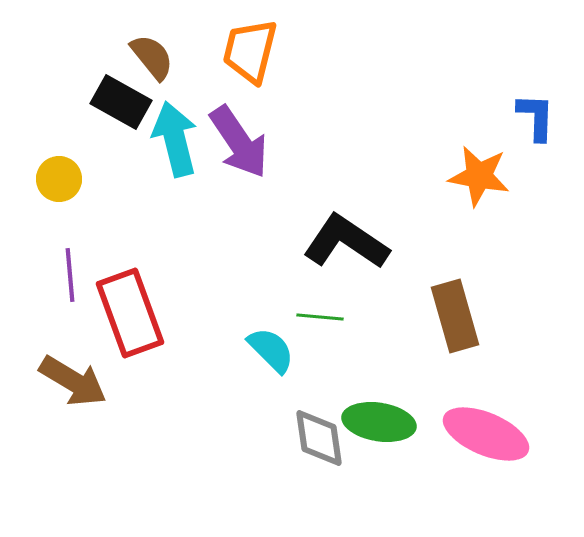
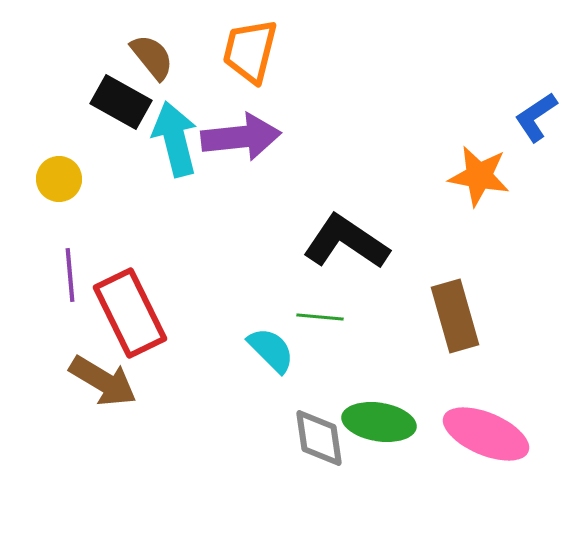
blue L-shape: rotated 126 degrees counterclockwise
purple arrow: moved 2 px right, 5 px up; rotated 62 degrees counterclockwise
red rectangle: rotated 6 degrees counterclockwise
brown arrow: moved 30 px right
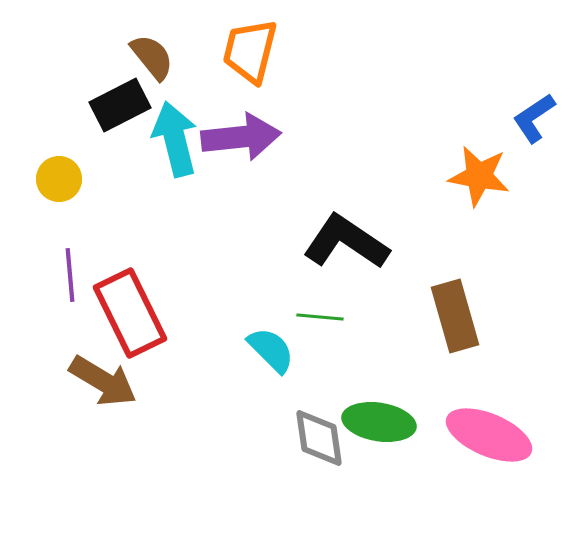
black rectangle: moved 1 px left, 3 px down; rotated 56 degrees counterclockwise
blue L-shape: moved 2 px left, 1 px down
pink ellipse: moved 3 px right, 1 px down
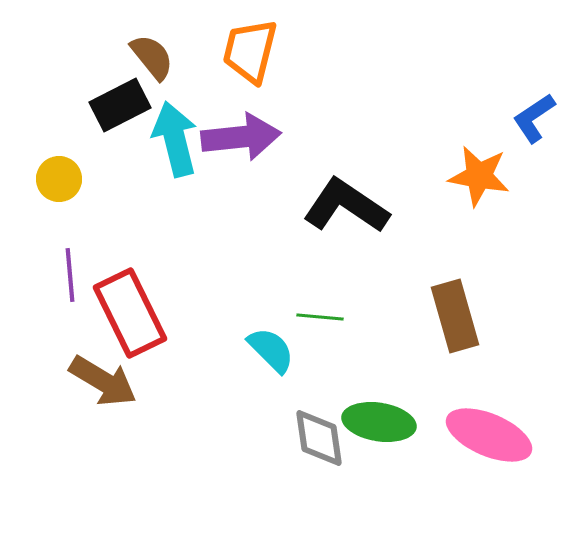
black L-shape: moved 36 px up
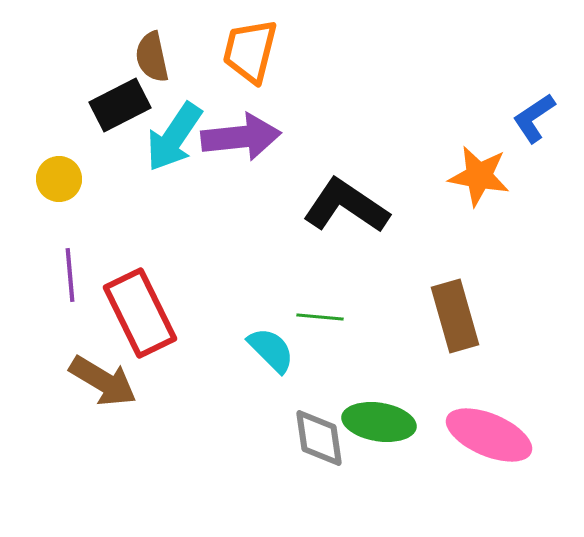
brown semicircle: rotated 153 degrees counterclockwise
cyan arrow: moved 1 px left, 2 px up; rotated 132 degrees counterclockwise
red rectangle: moved 10 px right
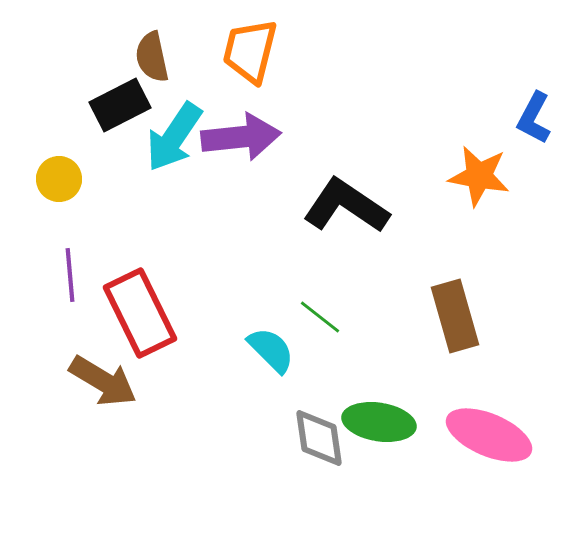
blue L-shape: rotated 28 degrees counterclockwise
green line: rotated 33 degrees clockwise
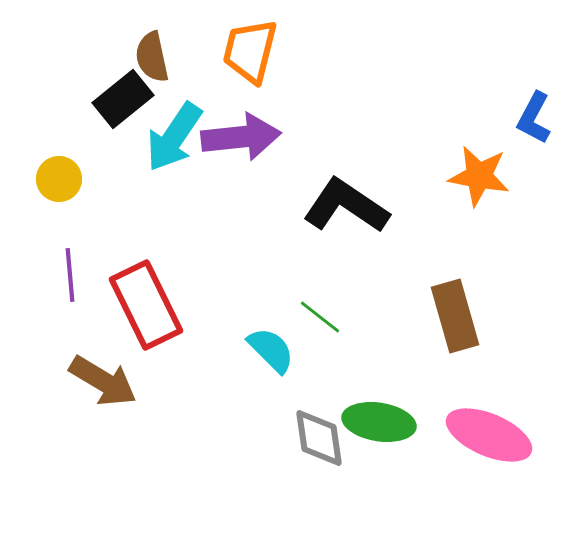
black rectangle: moved 3 px right, 6 px up; rotated 12 degrees counterclockwise
red rectangle: moved 6 px right, 8 px up
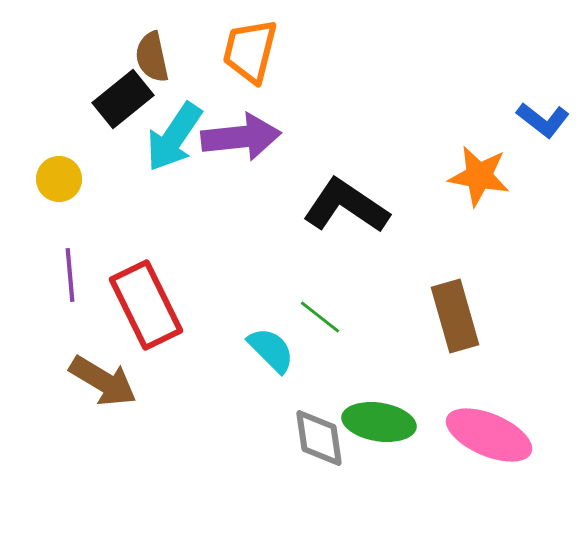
blue L-shape: moved 9 px right, 2 px down; rotated 80 degrees counterclockwise
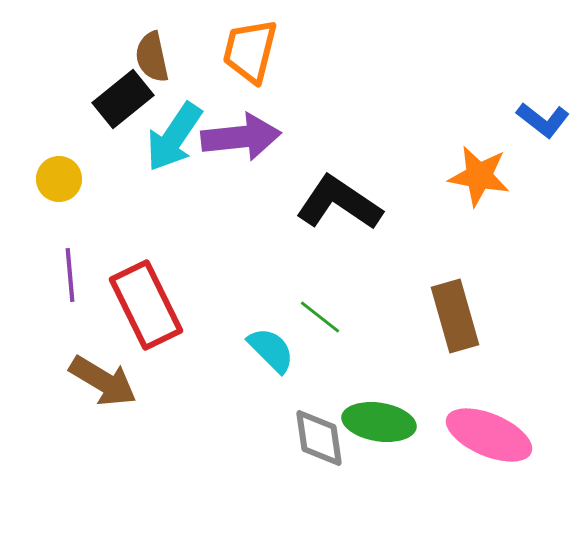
black L-shape: moved 7 px left, 3 px up
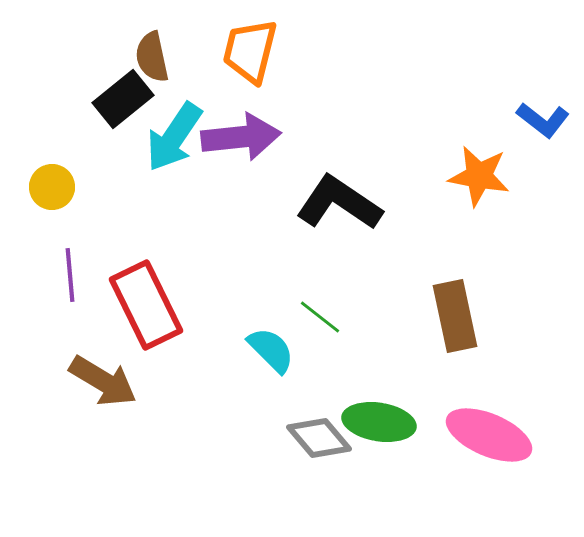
yellow circle: moved 7 px left, 8 px down
brown rectangle: rotated 4 degrees clockwise
gray diamond: rotated 32 degrees counterclockwise
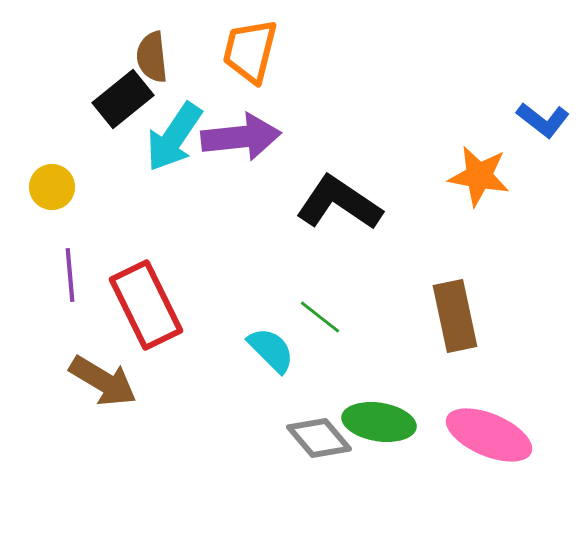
brown semicircle: rotated 6 degrees clockwise
